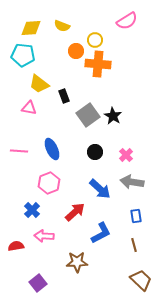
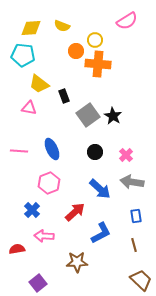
red semicircle: moved 1 px right, 3 px down
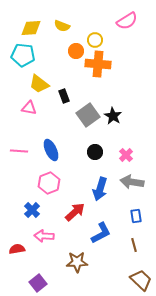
blue ellipse: moved 1 px left, 1 px down
blue arrow: rotated 65 degrees clockwise
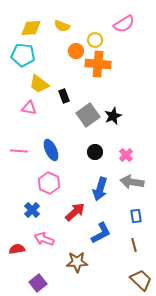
pink semicircle: moved 3 px left, 3 px down
black star: rotated 18 degrees clockwise
pink hexagon: rotated 15 degrees counterclockwise
pink arrow: moved 3 px down; rotated 18 degrees clockwise
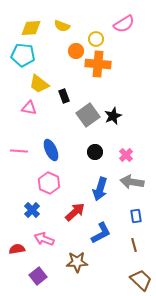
yellow circle: moved 1 px right, 1 px up
purple square: moved 7 px up
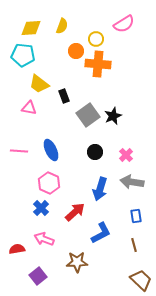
yellow semicircle: rotated 91 degrees counterclockwise
blue cross: moved 9 px right, 2 px up
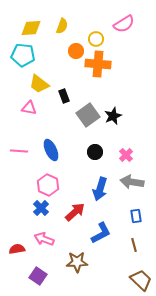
pink hexagon: moved 1 px left, 2 px down
purple square: rotated 18 degrees counterclockwise
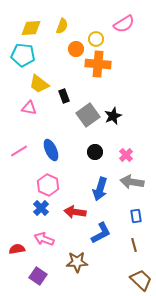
orange circle: moved 2 px up
pink line: rotated 36 degrees counterclockwise
red arrow: rotated 130 degrees counterclockwise
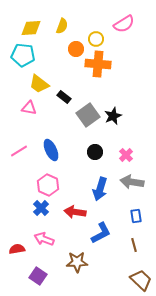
black rectangle: moved 1 px down; rotated 32 degrees counterclockwise
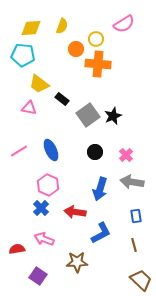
black rectangle: moved 2 px left, 2 px down
